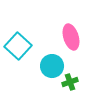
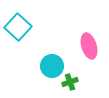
pink ellipse: moved 18 px right, 9 px down
cyan square: moved 19 px up
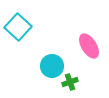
pink ellipse: rotated 15 degrees counterclockwise
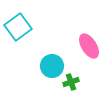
cyan square: rotated 12 degrees clockwise
green cross: moved 1 px right
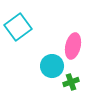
pink ellipse: moved 16 px left; rotated 45 degrees clockwise
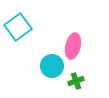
green cross: moved 5 px right, 1 px up
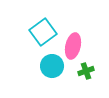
cyan square: moved 25 px right, 5 px down
green cross: moved 10 px right, 10 px up
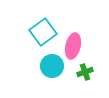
green cross: moved 1 px left, 1 px down
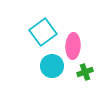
pink ellipse: rotated 10 degrees counterclockwise
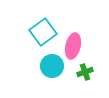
pink ellipse: rotated 10 degrees clockwise
